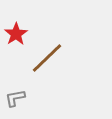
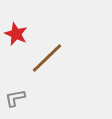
red star: rotated 15 degrees counterclockwise
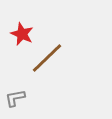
red star: moved 6 px right
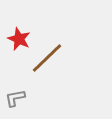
red star: moved 3 px left, 5 px down
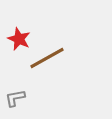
brown line: rotated 15 degrees clockwise
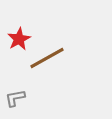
red star: rotated 20 degrees clockwise
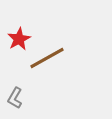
gray L-shape: rotated 50 degrees counterclockwise
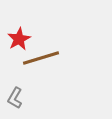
brown line: moved 6 px left; rotated 12 degrees clockwise
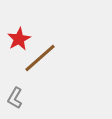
brown line: moved 1 px left; rotated 24 degrees counterclockwise
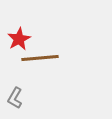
brown line: rotated 36 degrees clockwise
